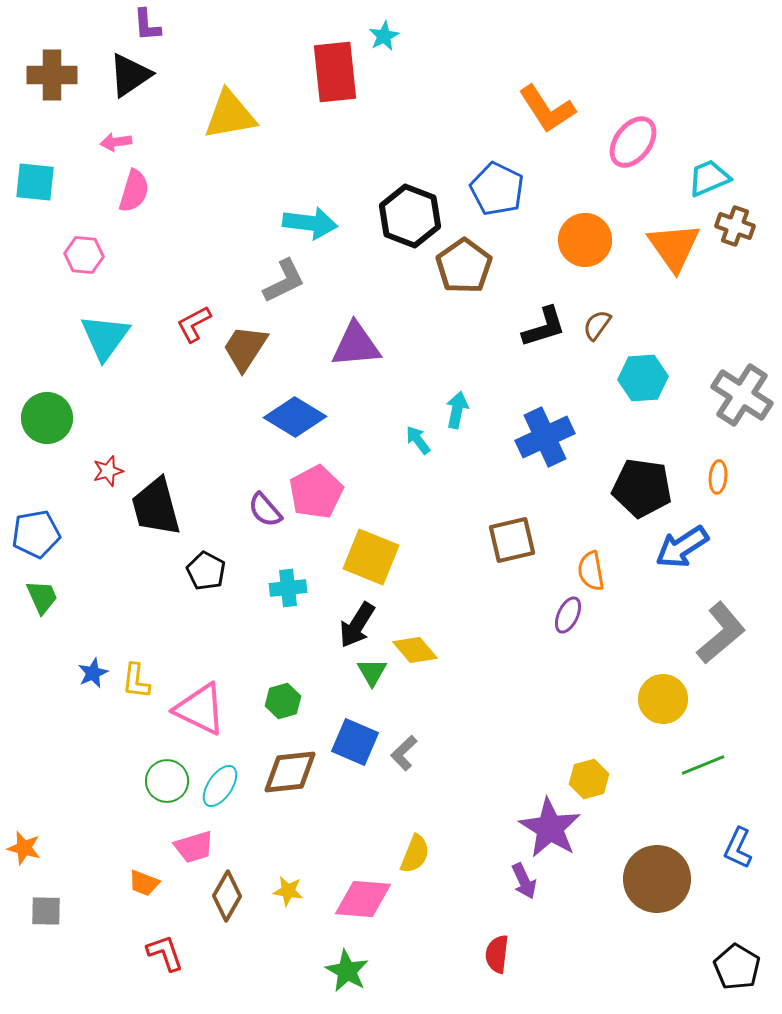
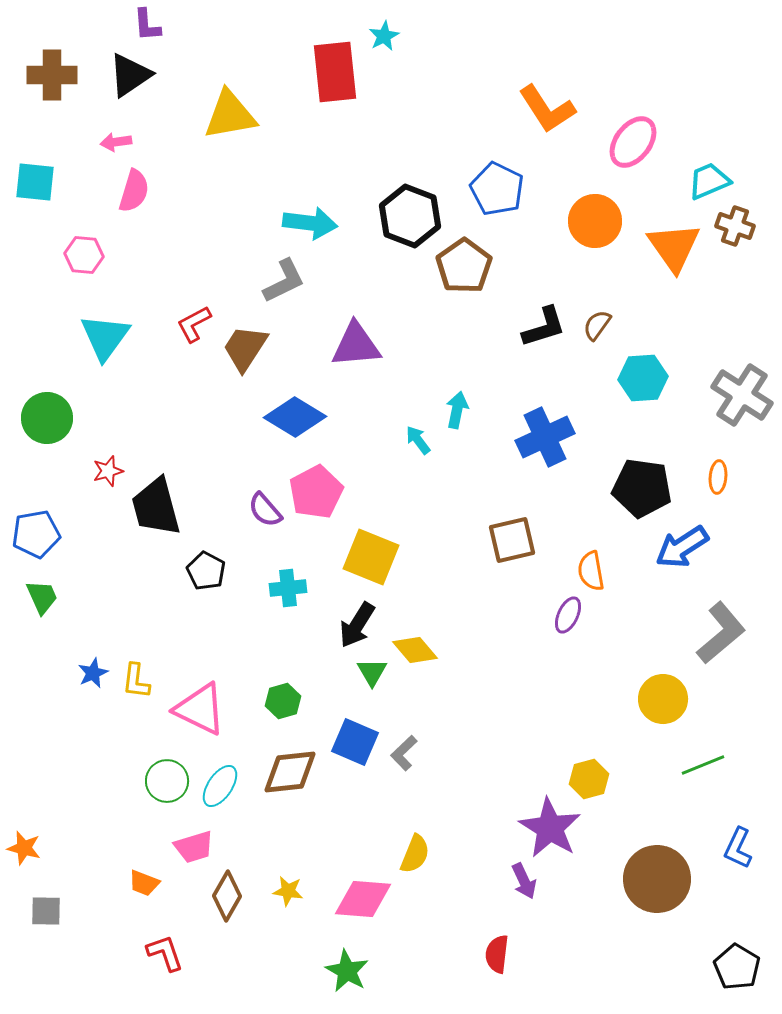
cyan trapezoid at (709, 178): moved 3 px down
orange circle at (585, 240): moved 10 px right, 19 px up
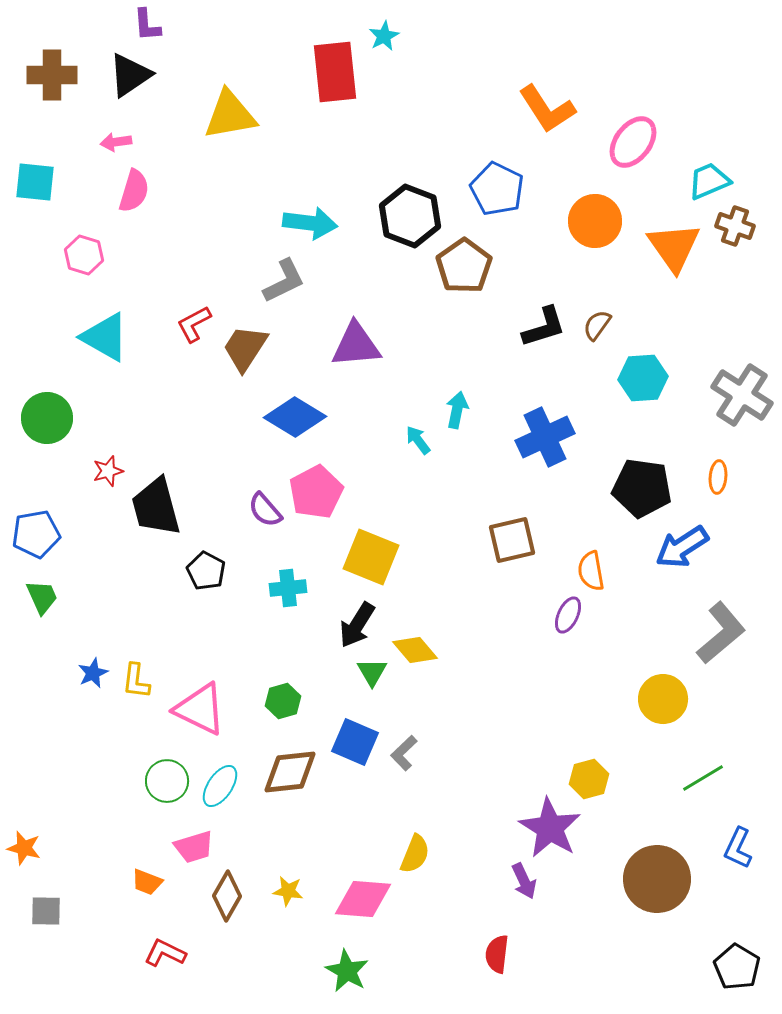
pink hexagon at (84, 255): rotated 12 degrees clockwise
cyan triangle at (105, 337): rotated 36 degrees counterclockwise
green line at (703, 765): moved 13 px down; rotated 9 degrees counterclockwise
orange trapezoid at (144, 883): moved 3 px right, 1 px up
red L-shape at (165, 953): rotated 45 degrees counterclockwise
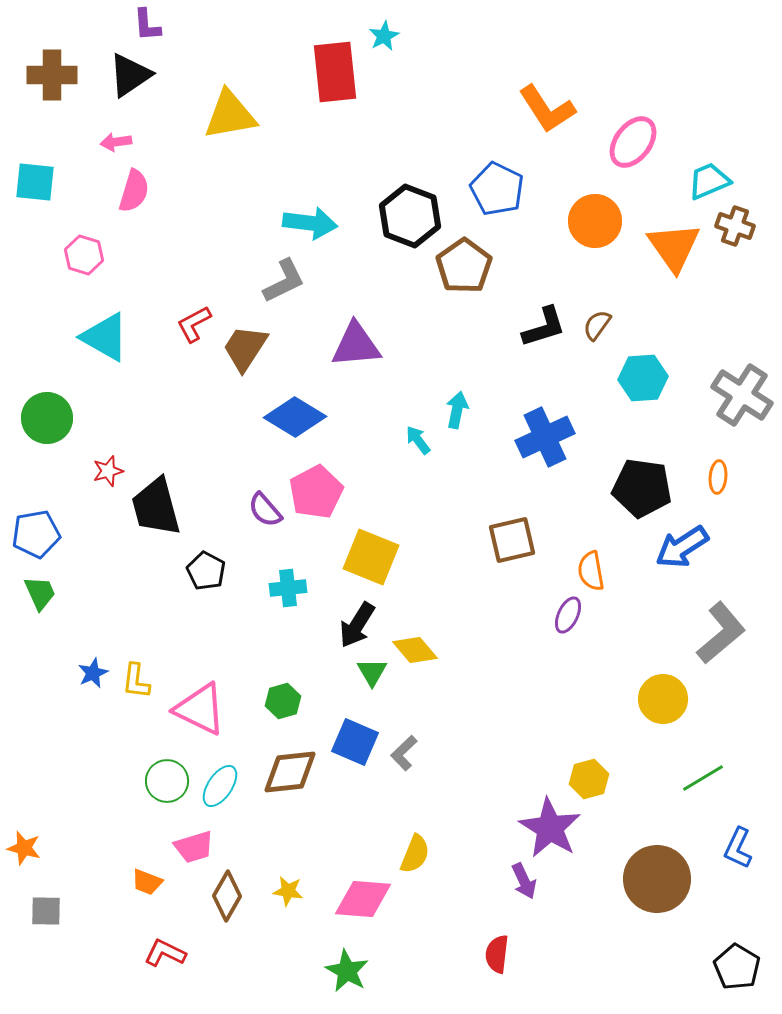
green trapezoid at (42, 597): moved 2 px left, 4 px up
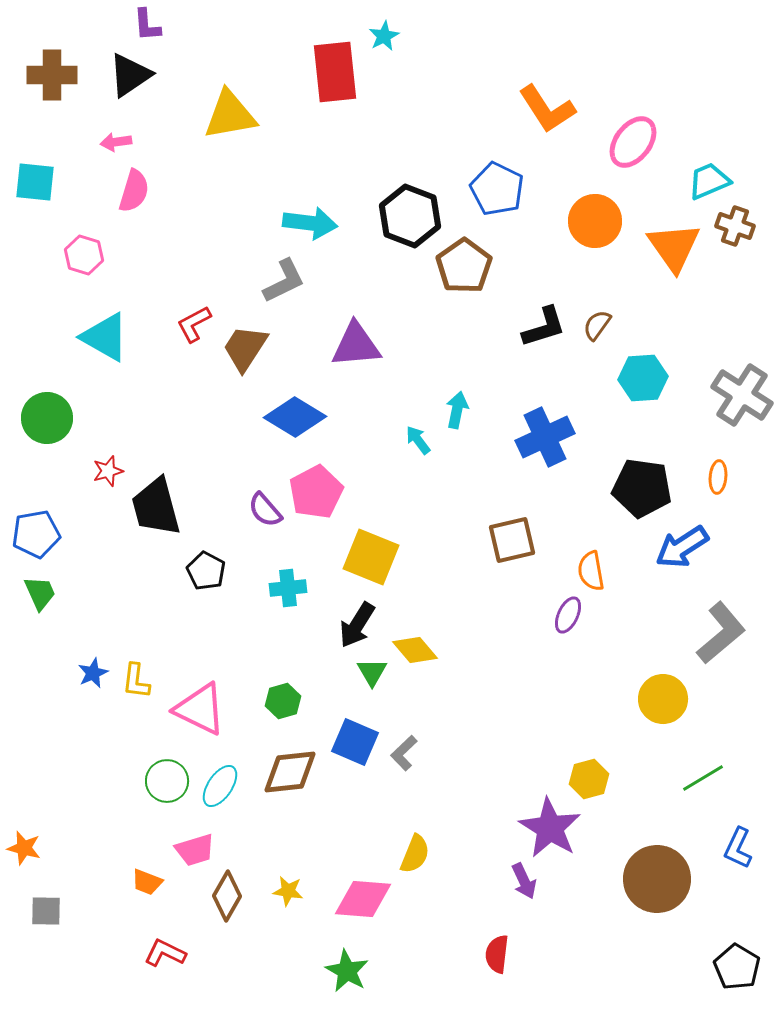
pink trapezoid at (194, 847): moved 1 px right, 3 px down
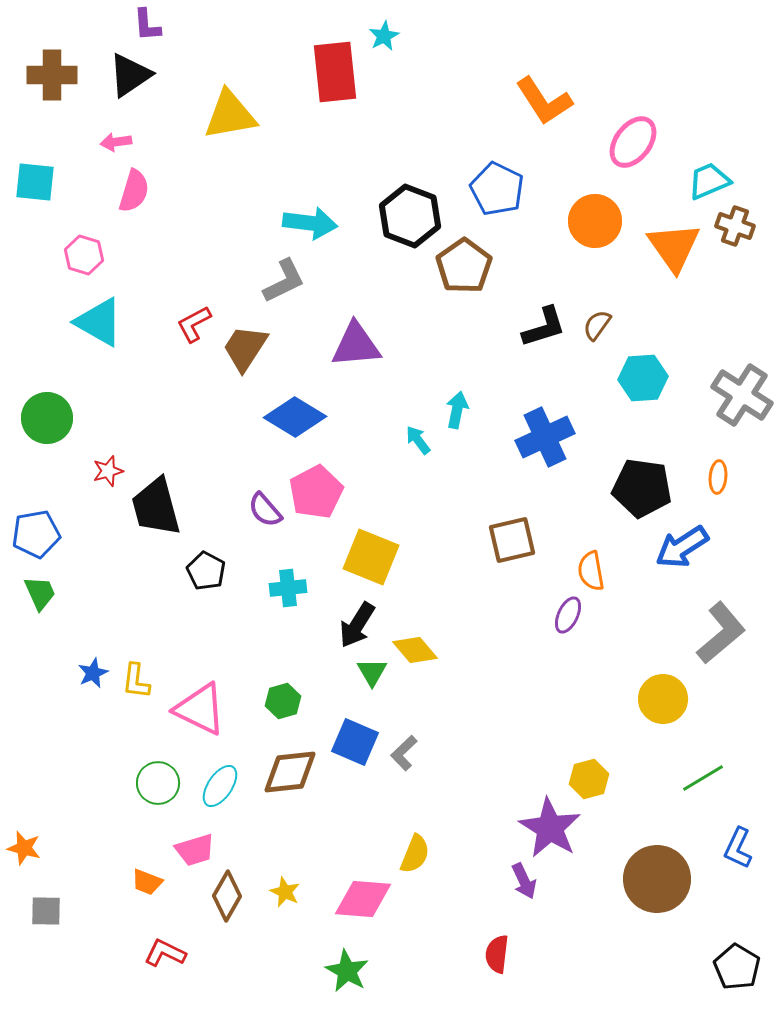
orange L-shape at (547, 109): moved 3 px left, 8 px up
cyan triangle at (105, 337): moved 6 px left, 15 px up
green circle at (167, 781): moved 9 px left, 2 px down
yellow star at (288, 891): moved 3 px left, 1 px down; rotated 16 degrees clockwise
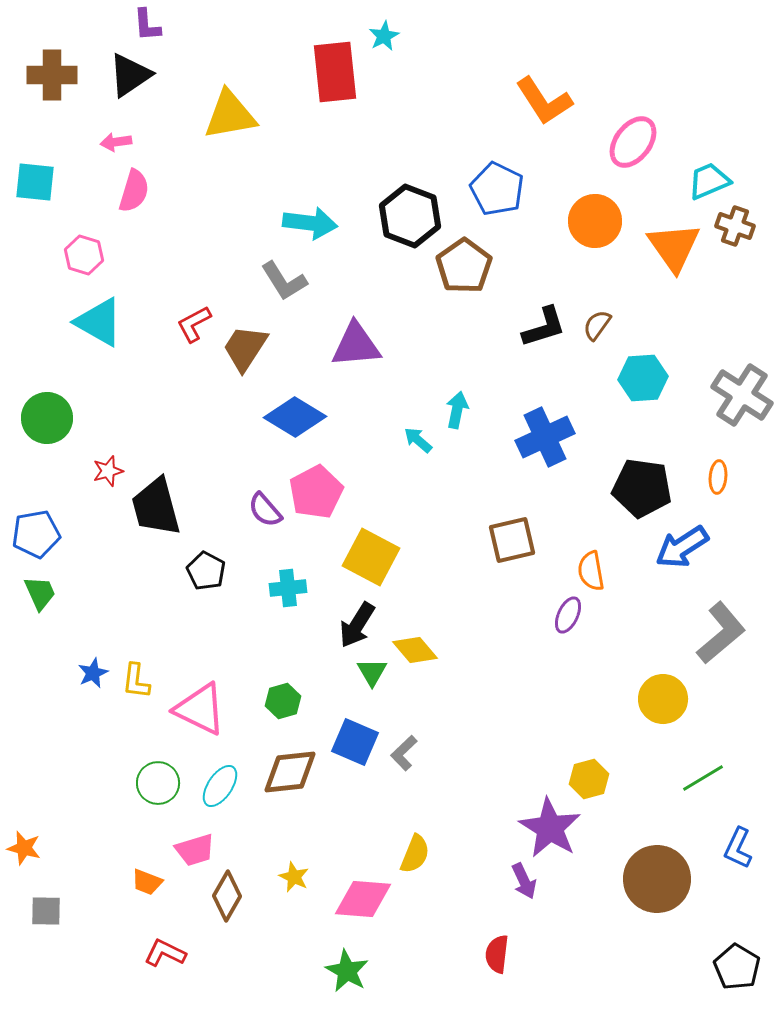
gray L-shape at (284, 281): rotated 84 degrees clockwise
cyan arrow at (418, 440): rotated 12 degrees counterclockwise
yellow square at (371, 557): rotated 6 degrees clockwise
yellow star at (285, 892): moved 9 px right, 15 px up
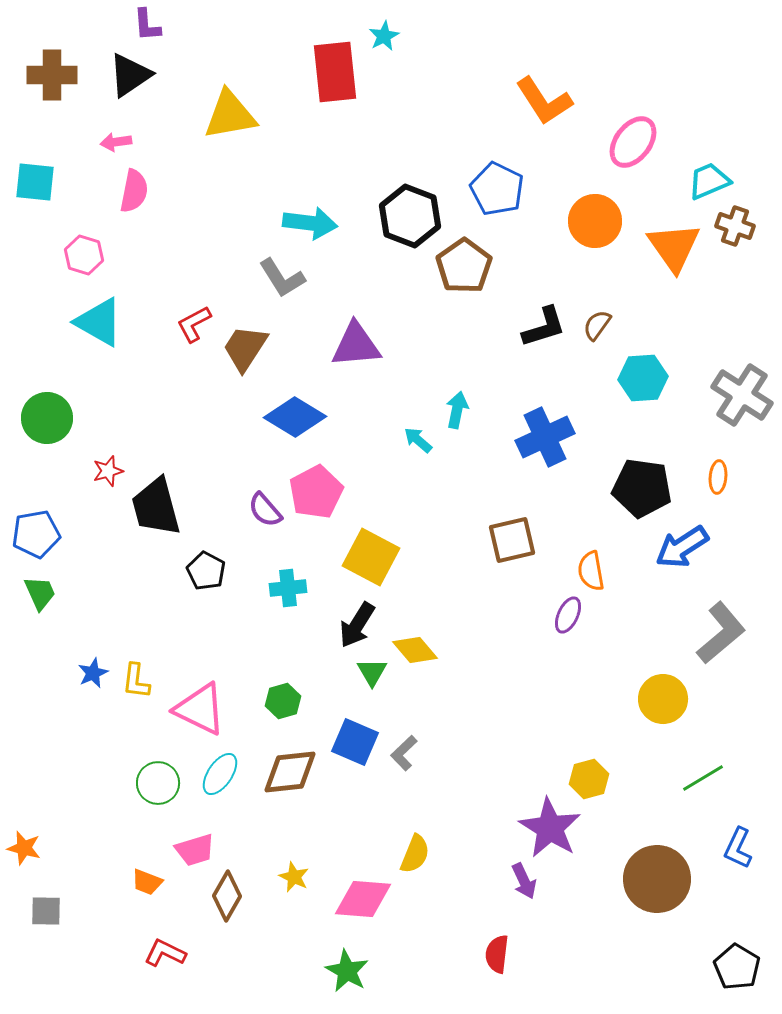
pink semicircle at (134, 191): rotated 6 degrees counterclockwise
gray L-shape at (284, 281): moved 2 px left, 3 px up
cyan ellipse at (220, 786): moved 12 px up
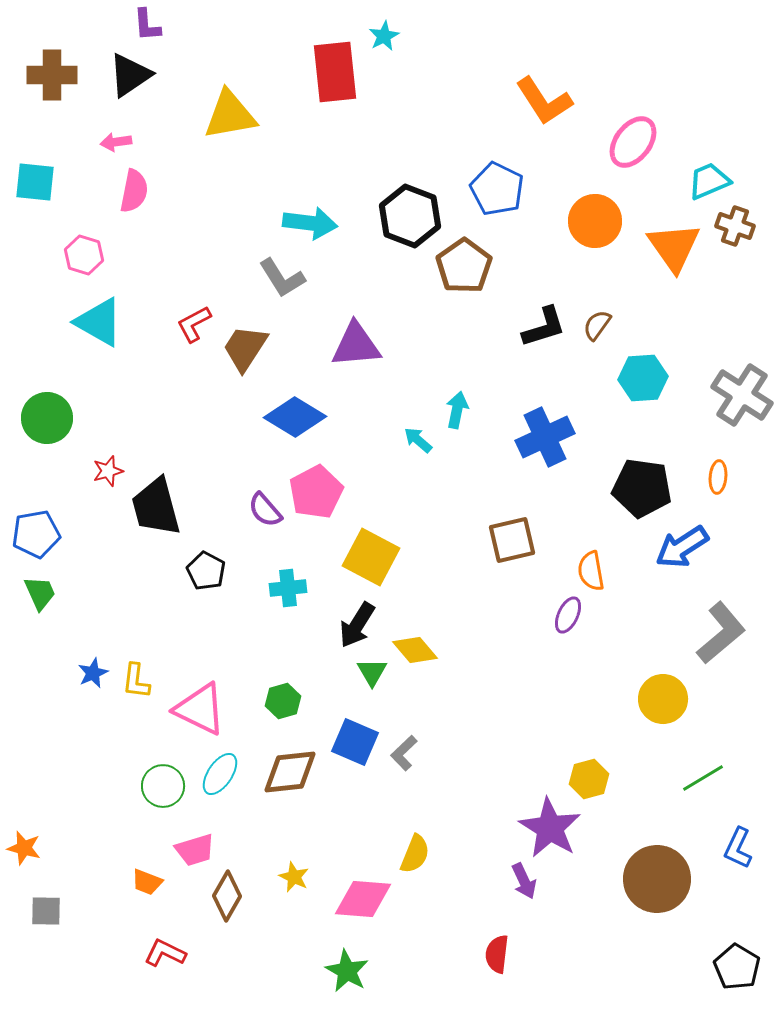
green circle at (158, 783): moved 5 px right, 3 px down
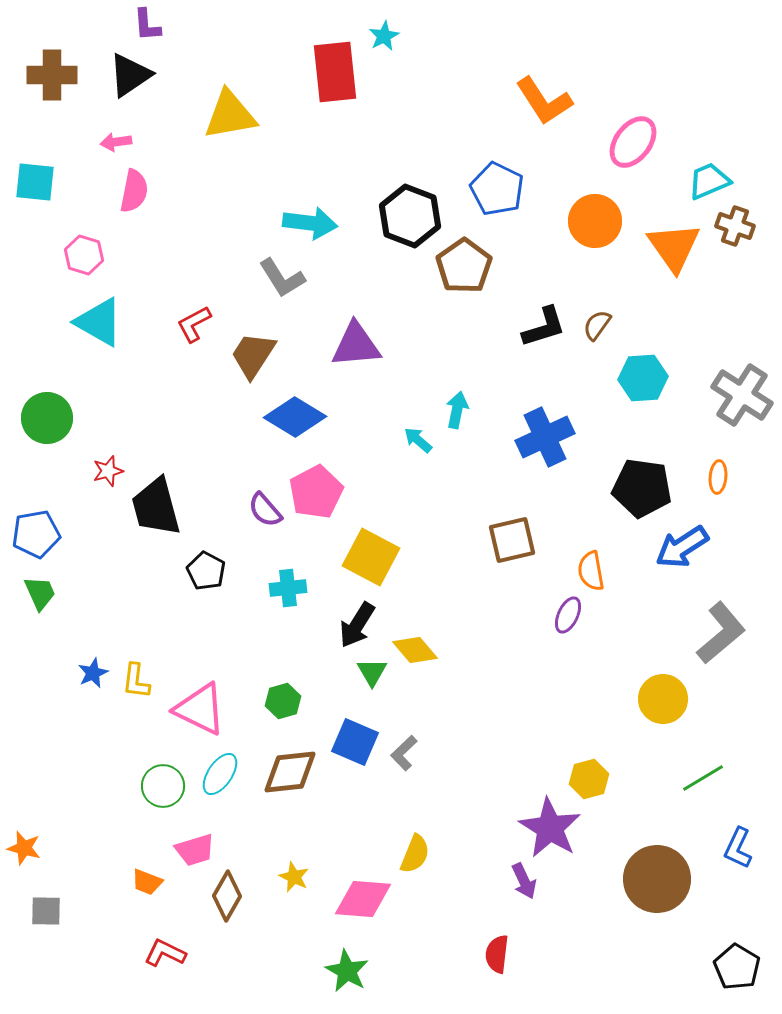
brown trapezoid at (245, 348): moved 8 px right, 7 px down
